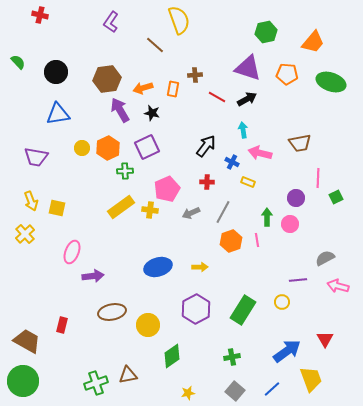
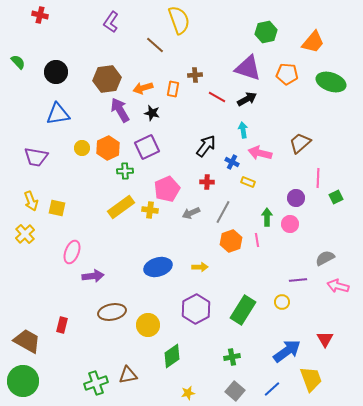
brown trapezoid at (300, 143): rotated 150 degrees clockwise
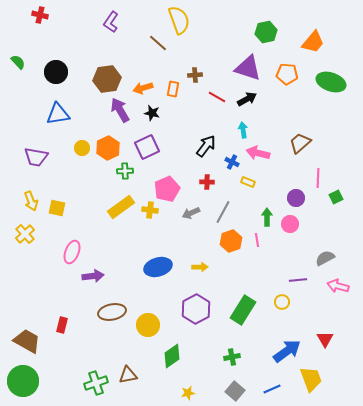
brown line at (155, 45): moved 3 px right, 2 px up
pink arrow at (260, 153): moved 2 px left
blue line at (272, 389): rotated 18 degrees clockwise
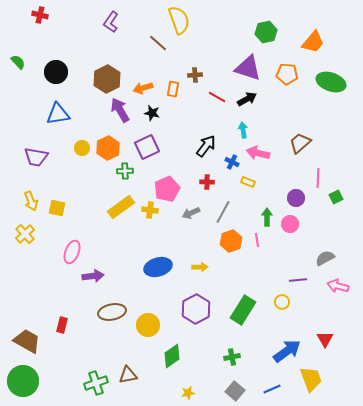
brown hexagon at (107, 79): rotated 20 degrees counterclockwise
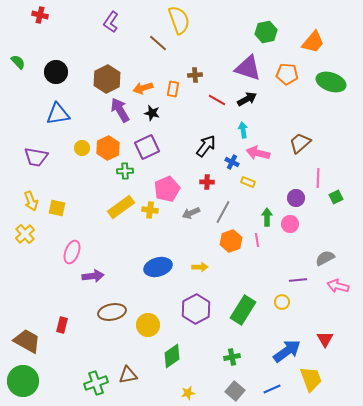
red line at (217, 97): moved 3 px down
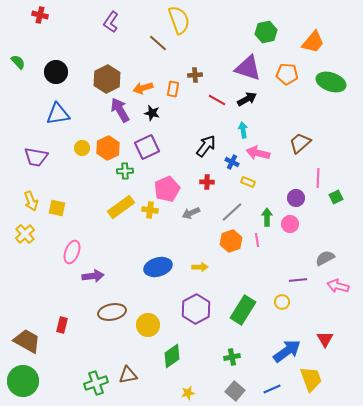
gray line at (223, 212): moved 9 px right; rotated 20 degrees clockwise
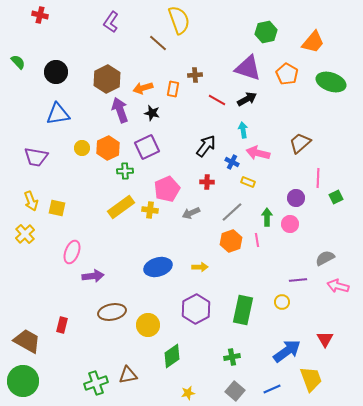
orange pentagon at (287, 74): rotated 25 degrees clockwise
purple arrow at (120, 110): rotated 10 degrees clockwise
green rectangle at (243, 310): rotated 20 degrees counterclockwise
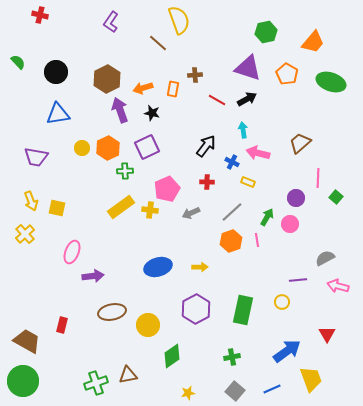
green square at (336, 197): rotated 24 degrees counterclockwise
green arrow at (267, 217): rotated 30 degrees clockwise
red triangle at (325, 339): moved 2 px right, 5 px up
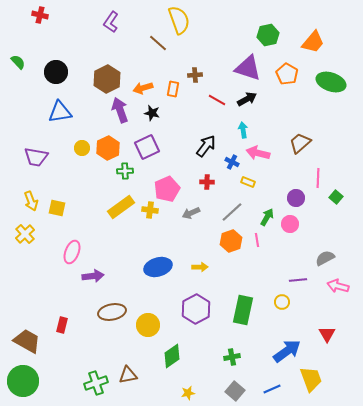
green hexagon at (266, 32): moved 2 px right, 3 px down
blue triangle at (58, 114): moved 2 px right, 2 px up
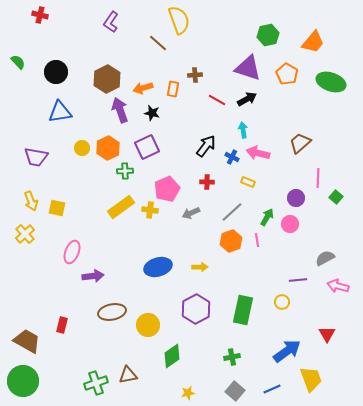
blue cross at (232, 162): moved 5 px up
